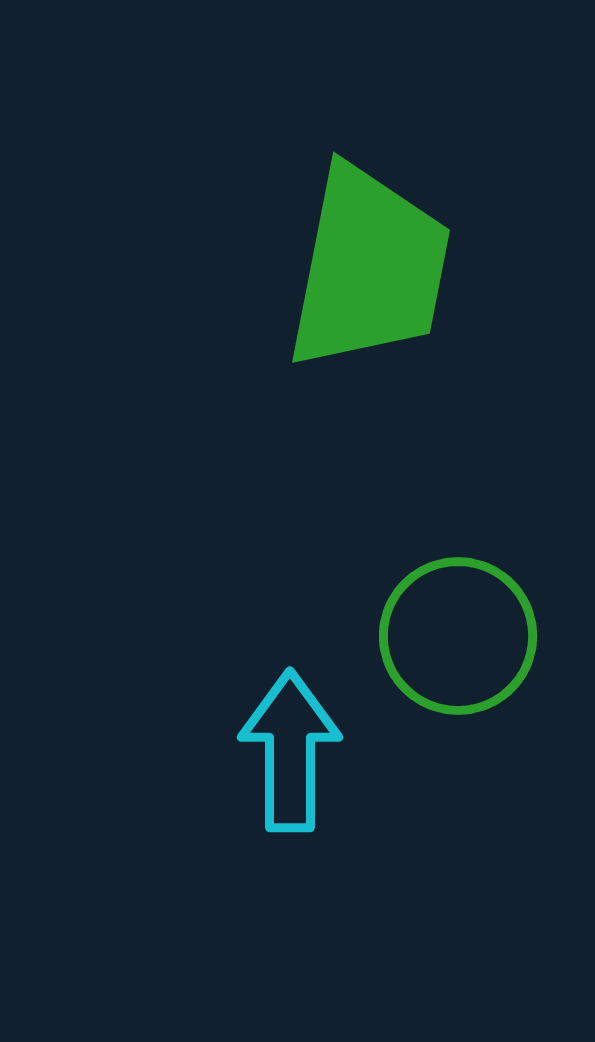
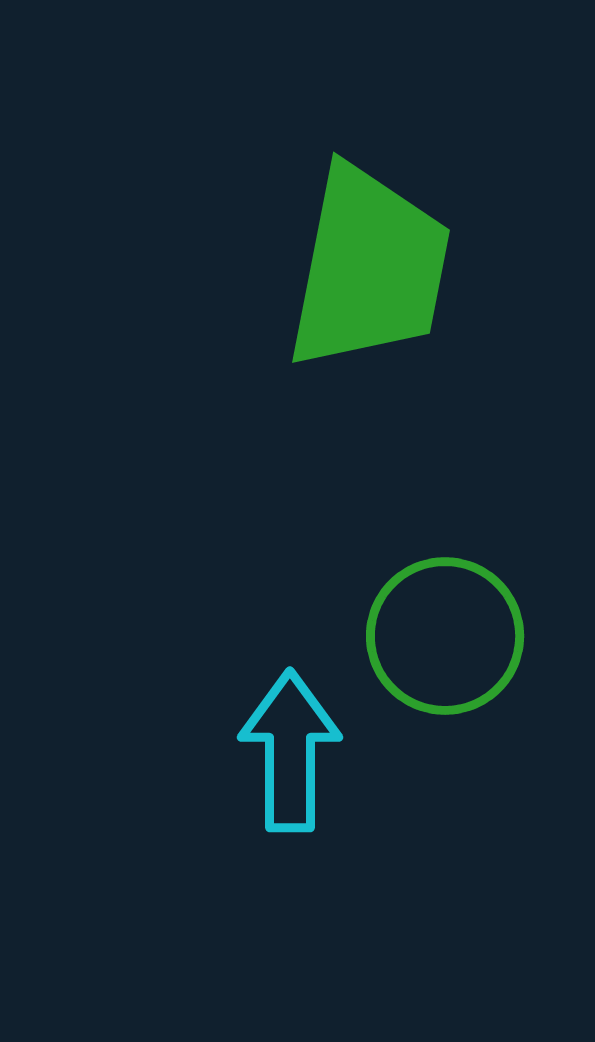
green circle: moved 13 px left
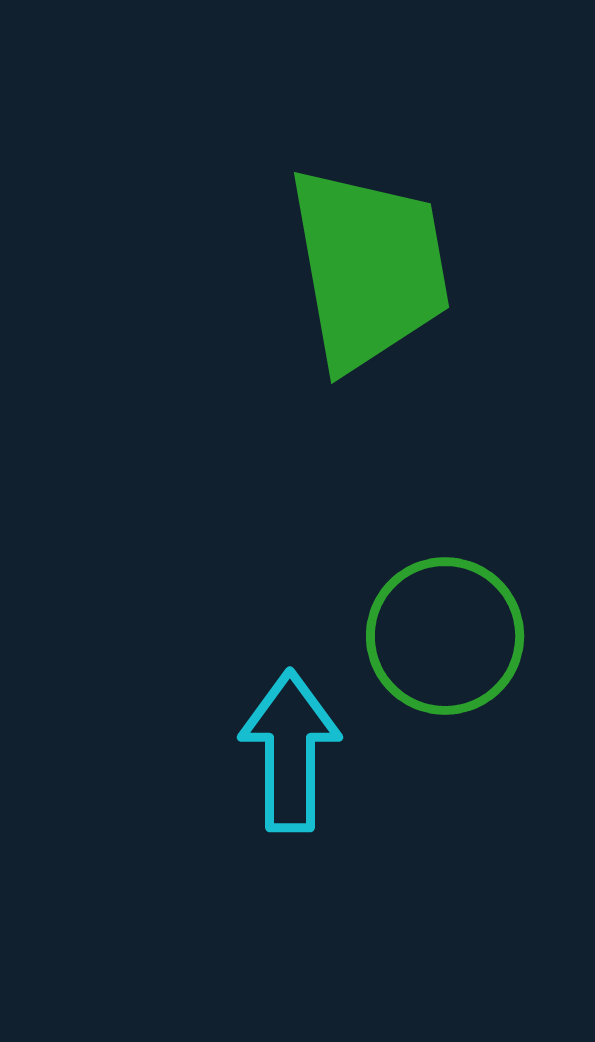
green trapezoid: rotated 21 degrees counterclockwise
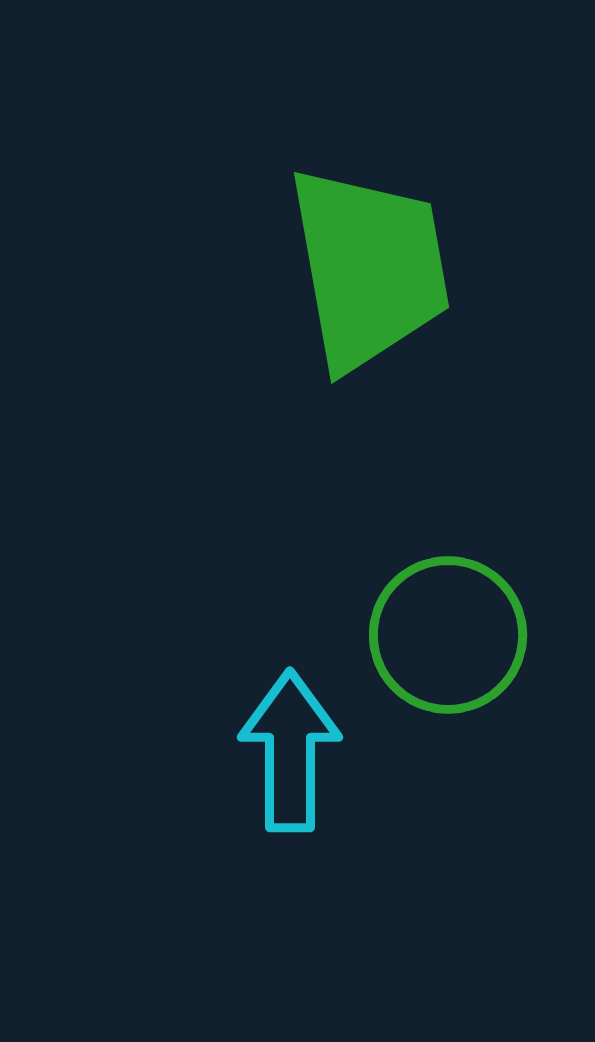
green circle: moved 3 px right, 1 px up
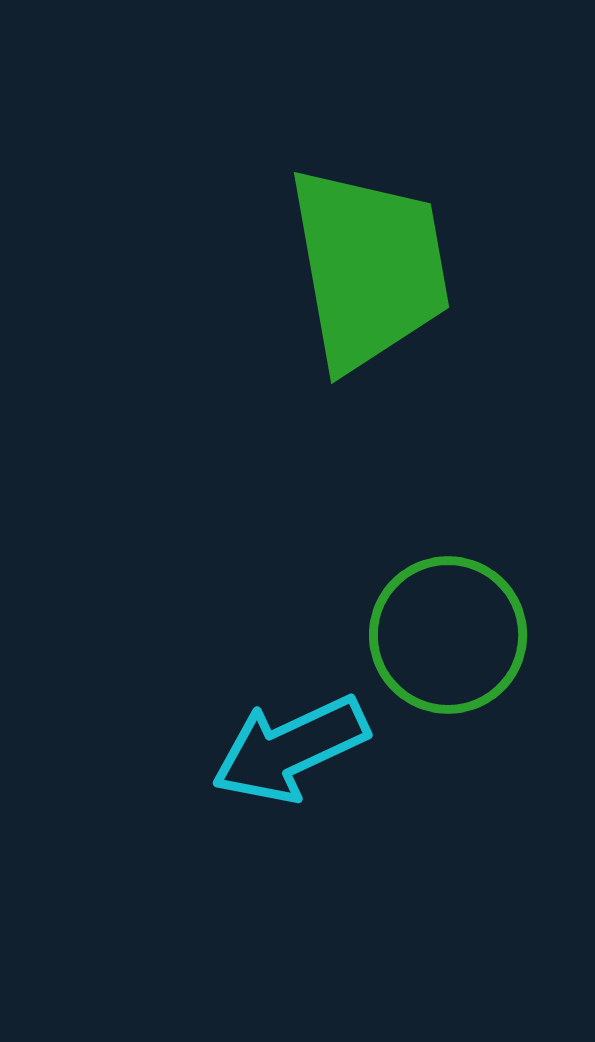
cyan arrow: moved 2 px up; rotated 115 degrees counterclockwise
